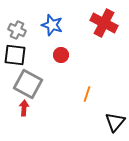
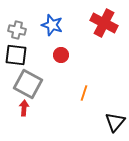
gray cross: rotated 12 degrees counterclockwise
black square: moved 1 px right
orange line: moved 3 px left, 1 px up
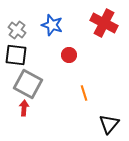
gray cross: rotated 24 degrees clockwise
red circle: moved 8 px right
orange line: rotated 35 degrees counterclockwise
black triangle: moved 6 px left, 2 px down
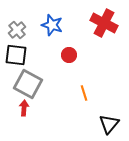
gray cross: rotated 12 degrees clockwise
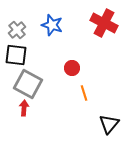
red circle: moved 3 px right, 13 px down
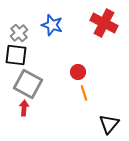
gray cross: moved 2 px right, 3 px down
red circle: moved 6 px right, 4 px down
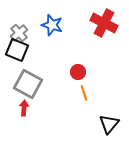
black square: moved 1 px right, 5 px up; rotated 15 degrees clockwise
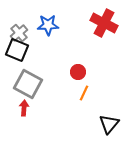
blue star: moved 4 px left; rotated 20 degrees counterclockwise
orange line: rotated 42 degrees clockwise
